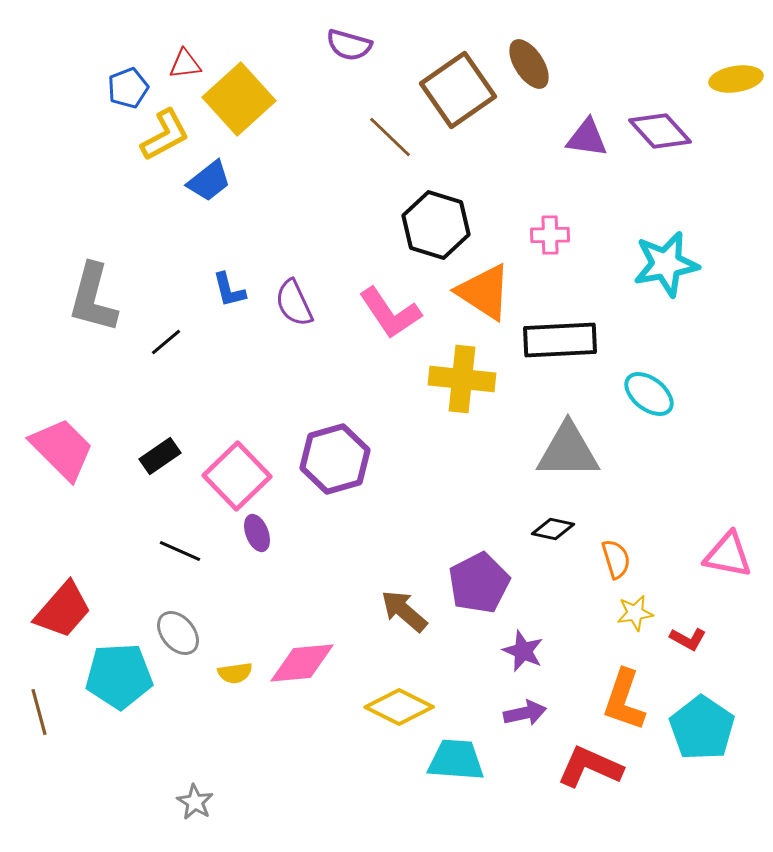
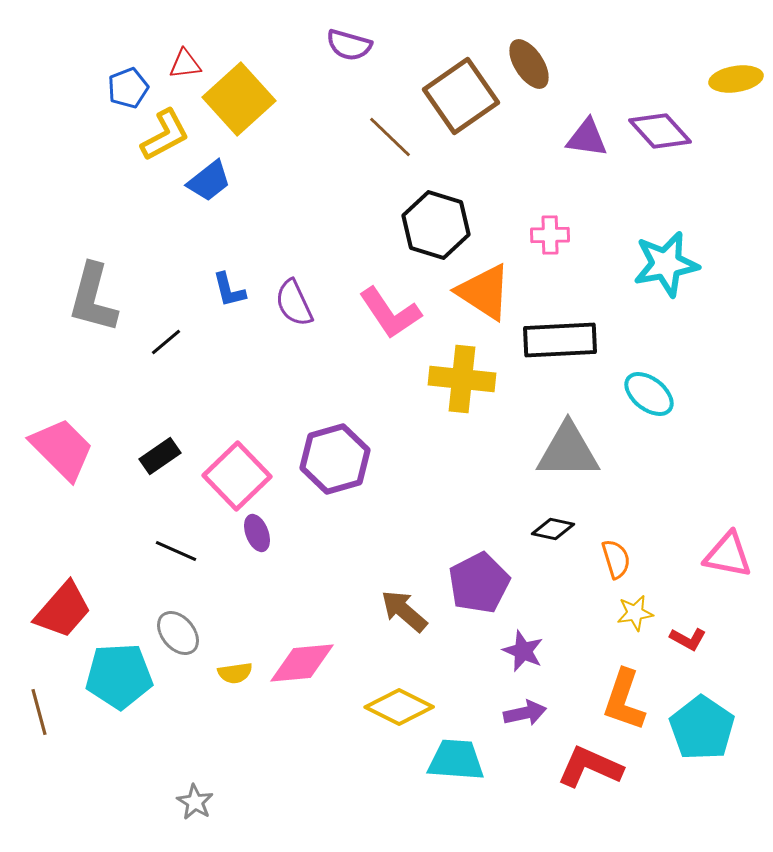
brown square at (458, 90): moved 3 px right, 6 px down
black line at (180, 551): moved 4 px left
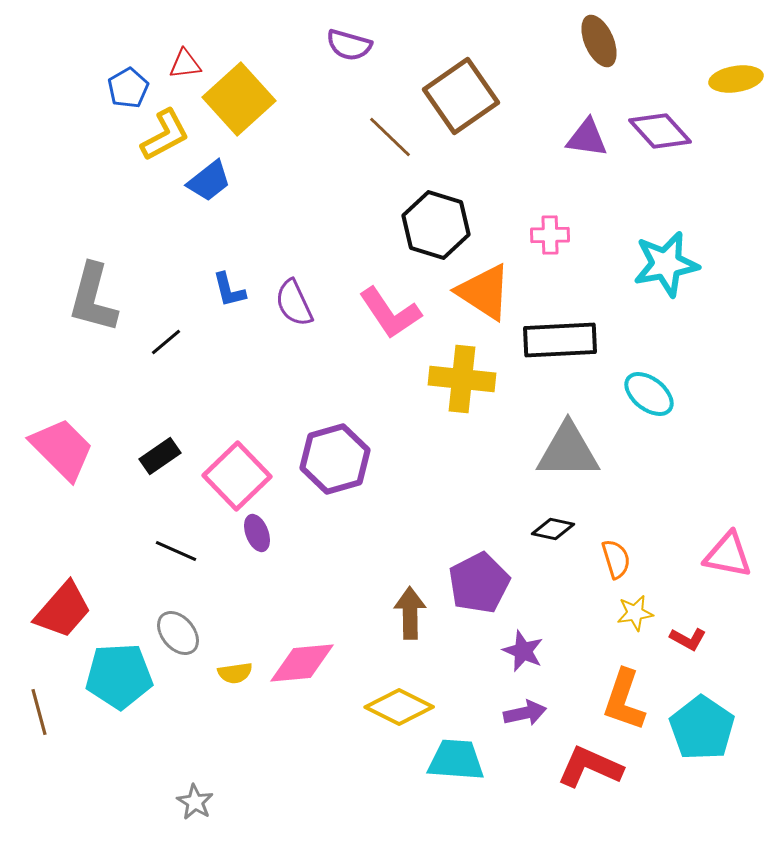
brown ellipse at (529, 64): moved 70 px right, 23 px up; rotated 9 degrees clockwise
blue pentagon at (128, 88): rotated 9 degrees counterclockwise
brown arrow at (404, 611): moved 6 px right, 2 px down; rotated 48 degrees clockwise
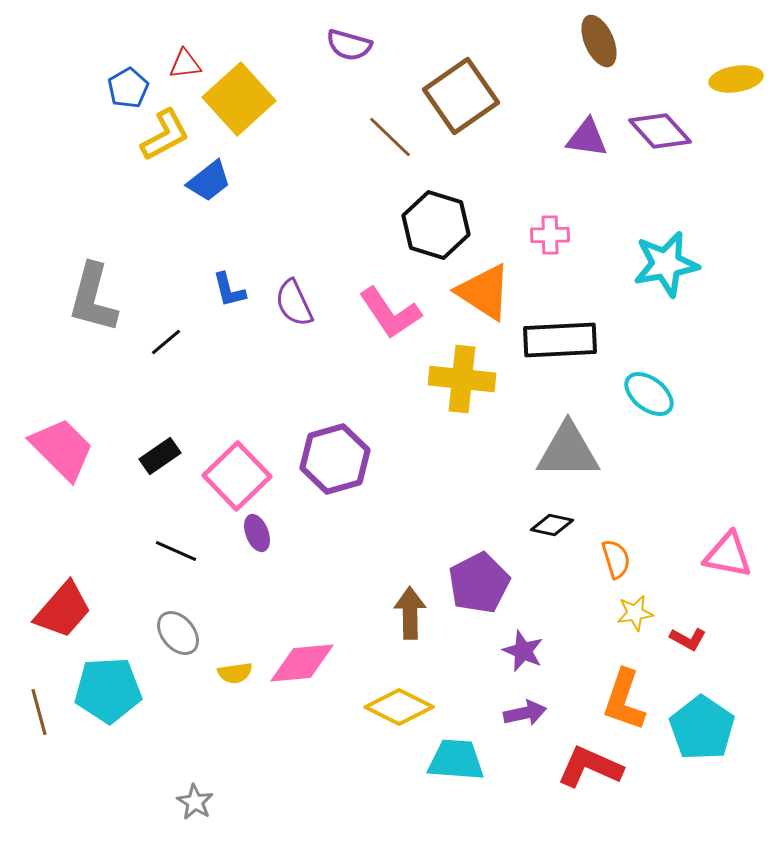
black diamond at (553, 529): moved 1 px left, 4 px up
cyan pentagon at (119, 676): moved 11 px left, 14 px down
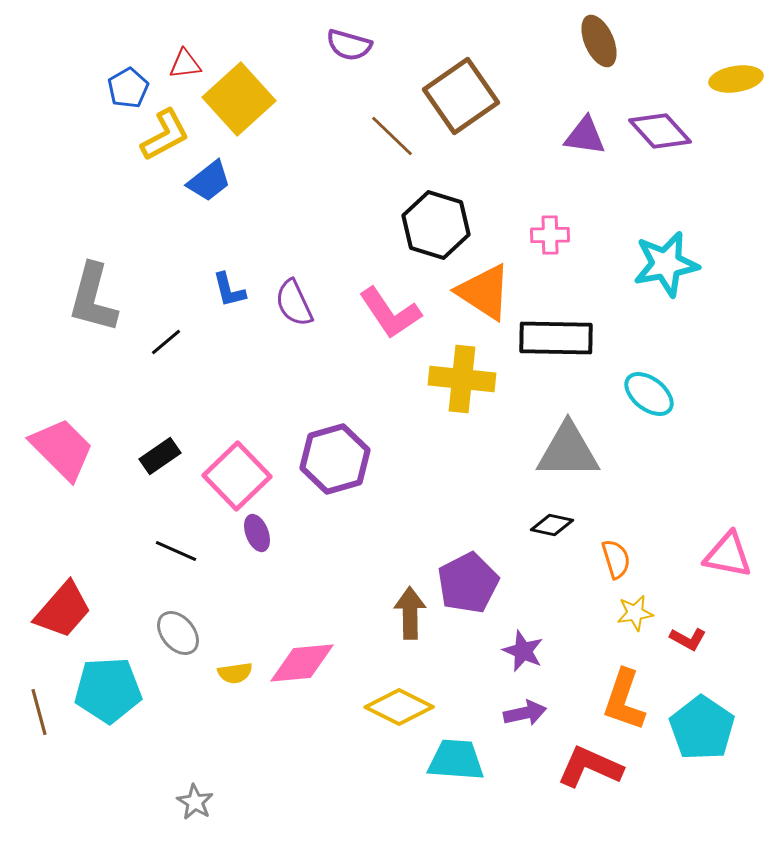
brown line at (390, 137): moved 2 px right, 1 px up
purple triangle at (587, 138): moved 2 px left, 2 px up
black rectangle at (560, 340): moved 4 px left, 2 px up; rotated 4 degrees clockwise
purple pentagon at (479, 583): moved 11 px left
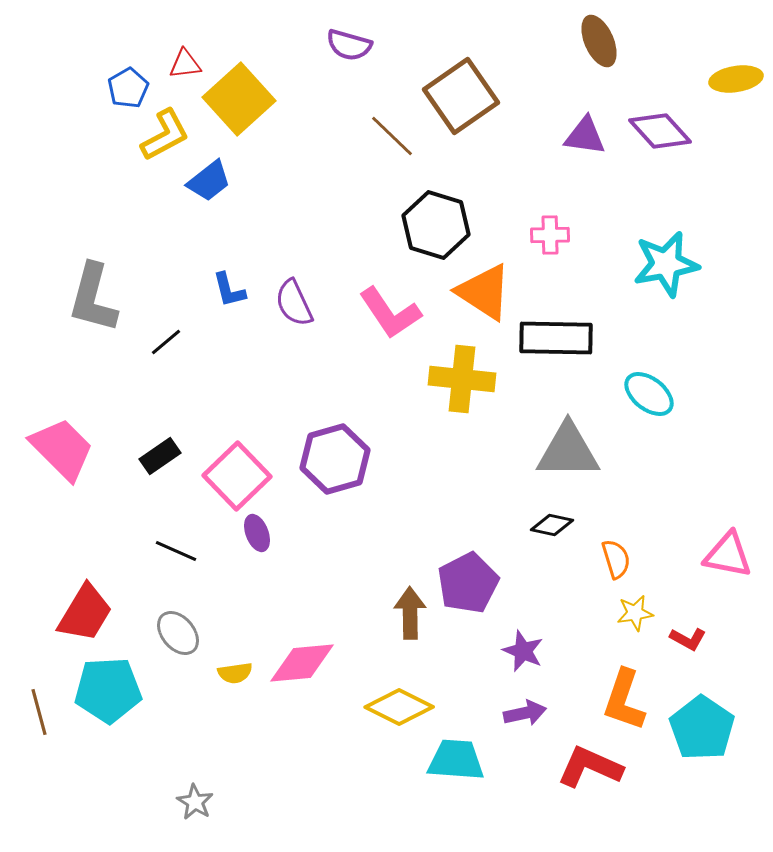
red trapezoid at (63, 610): moved 22 px right, 3 px down; rotated 10 degrees counterclockwise
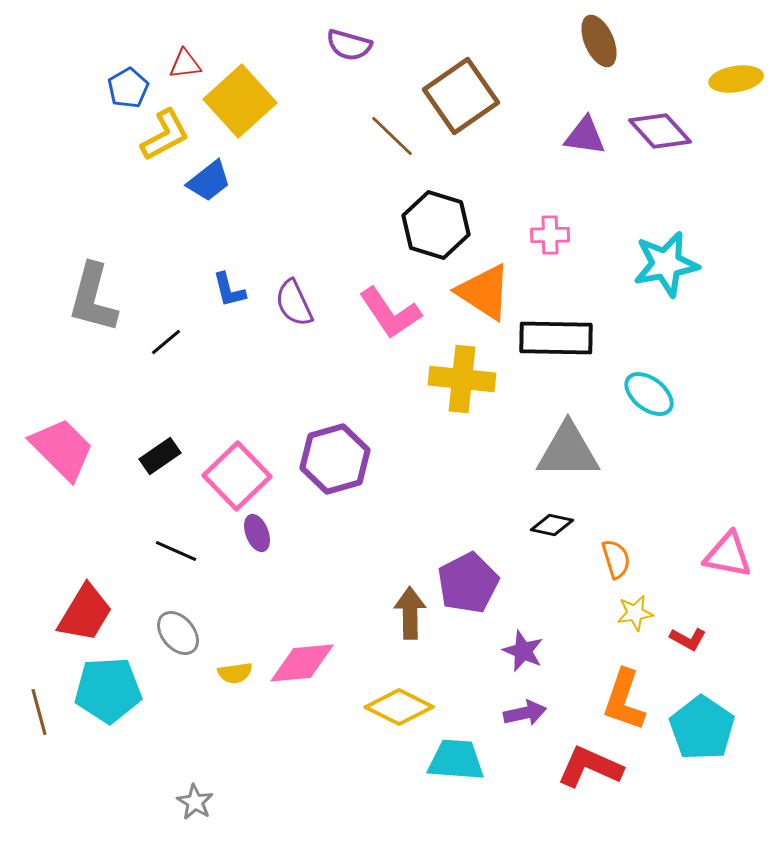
yellow square at (239, 99): moved 1 px right, 2 px down
